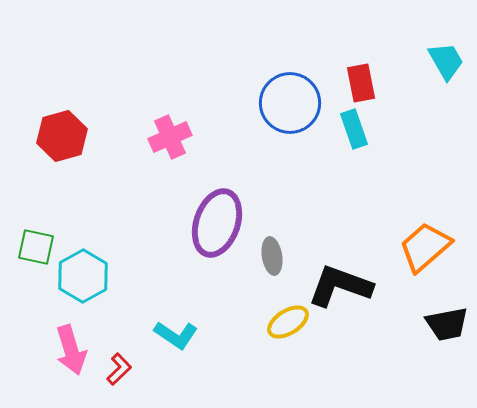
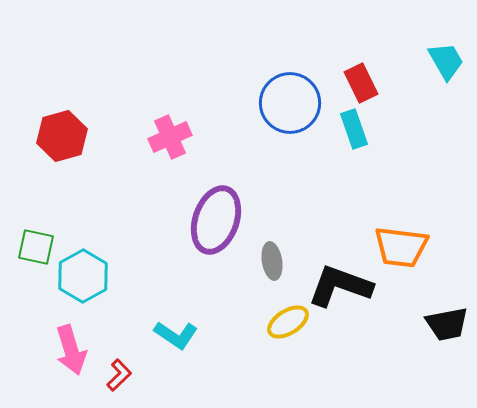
red rectangle: rotated 15 degrees counterclockwise
purple ellipse: moved 1 px left, 3 px up
orange trapezoid: moved 24 px left; rotated 132 degrees counterclockwise
gray ellipse: moved 5 px down
red L-shape: moved 6 px down
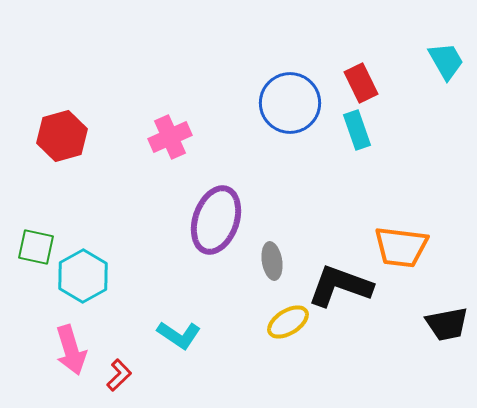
cyan rectangle: moved 3 px right, 1 px down
cyan L-shape: moved 3 px right
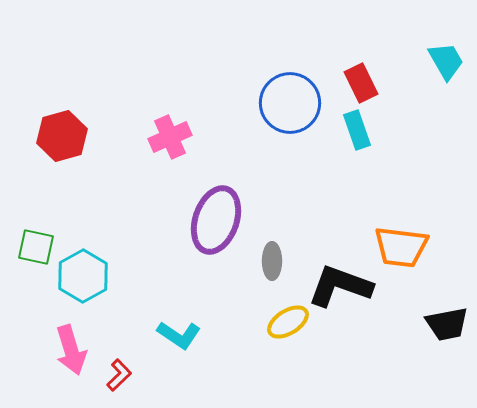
gray ellipse: rotated 9 degrees clockwise
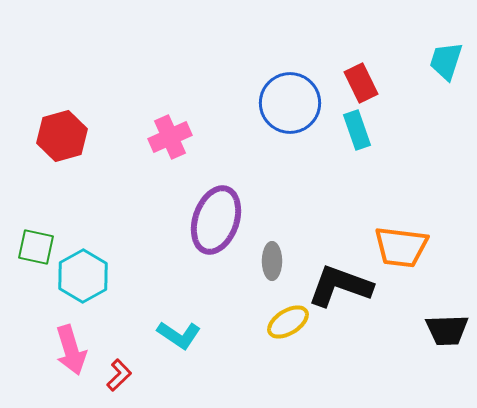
cyan trapezoid: rotated 132 degrees counterclockwise
black trapezoid: moved 6 px down; rotated 9 degrees clockwise
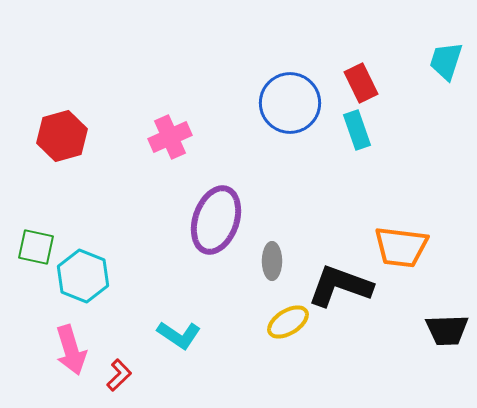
cyan hexagon: rotated 9 degrees counterclockwise
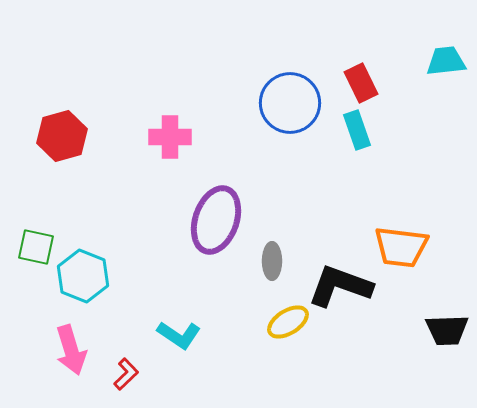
cyan trapezoid: rotated 66 degrees clockwise
pink cross: rotated 24 degrees clockwise
red L-shape: moved 7 px right, 1 px up
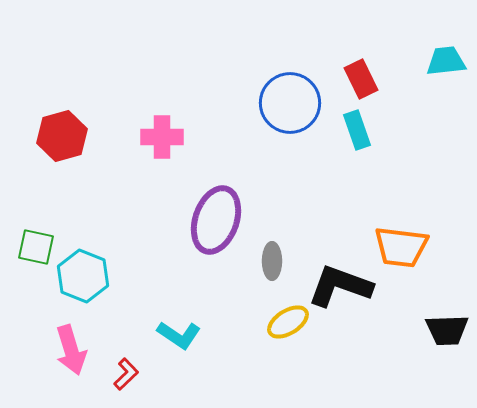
red rectangle: moved 4 px up
pink cross: moved 8 px left
